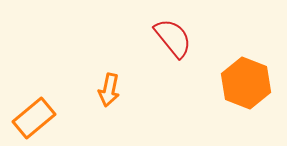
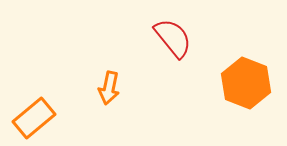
orange arrow: moved 2 px up
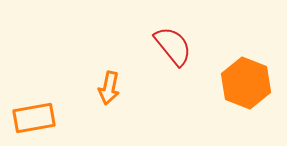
red semicircle: moved 8 px down
orange rectangle: rotated 30 degrees clockwise
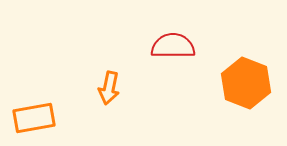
red semicircle: rotated 51 degrees counterclockwise
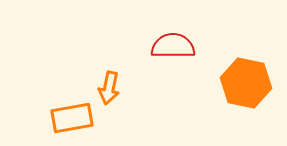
orange hexagon: rotated 9 degrees counterclockwise
orange rectangle: moved 38 px right
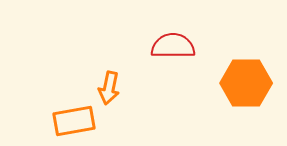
orange hexagon: rotated 12 degrees counterclockwise
orange rectangle: moved 2 px right, 3 px down
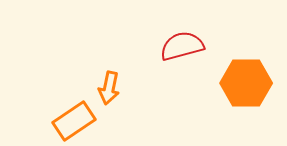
red semicircle: moved 9 px right; rotated 15 degrees counterclockwise
orange rectangle: rotated 24 degrees counterclockwise
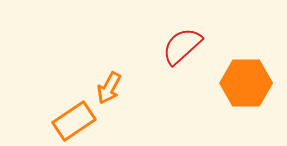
red semicircle: rotated 27 degrees counterclockwise
orange arrow: rotated 16 degrees clockwise
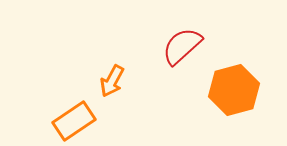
orange hexagon: moved 12 px left, 7 px down; rotated 15 degrees counterclockwise
orange arrow: moved 3 px right, 7 px up
